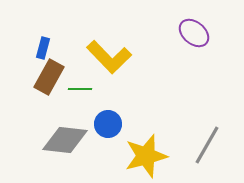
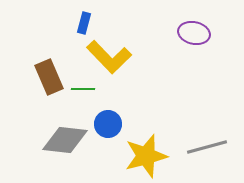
purple ellipse: rotated 28 degrees counterclockwise
blue rectangle: moved 41 px right, 25 px up
brown rectangle: rotated 52 degrees counterclockwise
green line: moved 3 px right
gray line: moved 2 px down; rotated 45 degrees clockwise
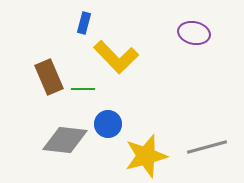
yellow L-shape: moved 7 px right
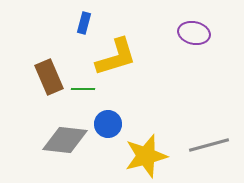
yellow L-shape: rotated 63 degrees counterclockwise
gray line: moved 2 px right, 2 px up
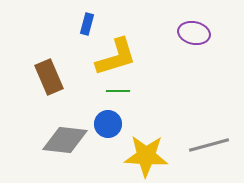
blue rectangle: moved 3 px right, 1 px down
green line: moved 35 px right, 2 px down
yellow star: rotated 18 degrees clockwise
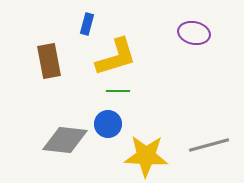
brown rectangle: moved 16 px up; rotated 12 degrees clockwise
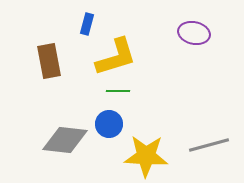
blue circle: moved 1 px right
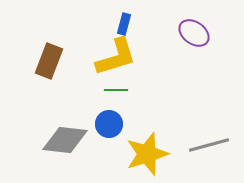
blue rectangle: moved 37 px right
purple ellipse: rotated 24 degrees clockwise
brown rectangle: rotated 32 degrees clockwise
green line: moved 2 px left, 1 px up
yellow star: moved 1 px right, 2 px up; rotated 21 degrees counterclockwise
